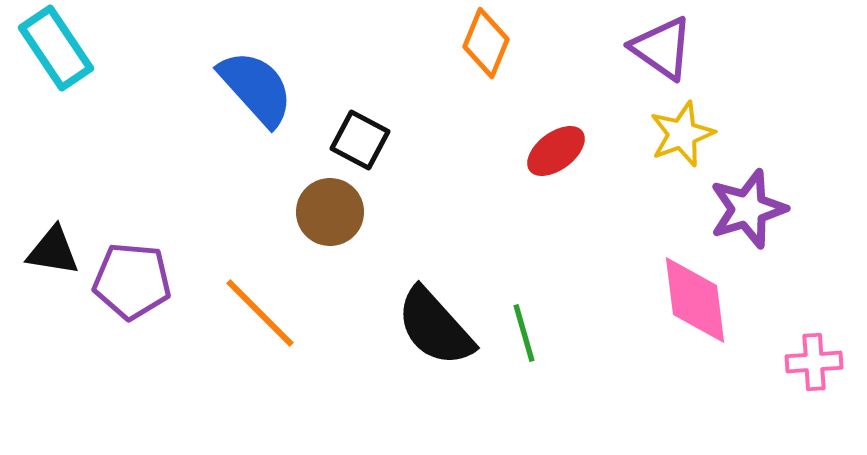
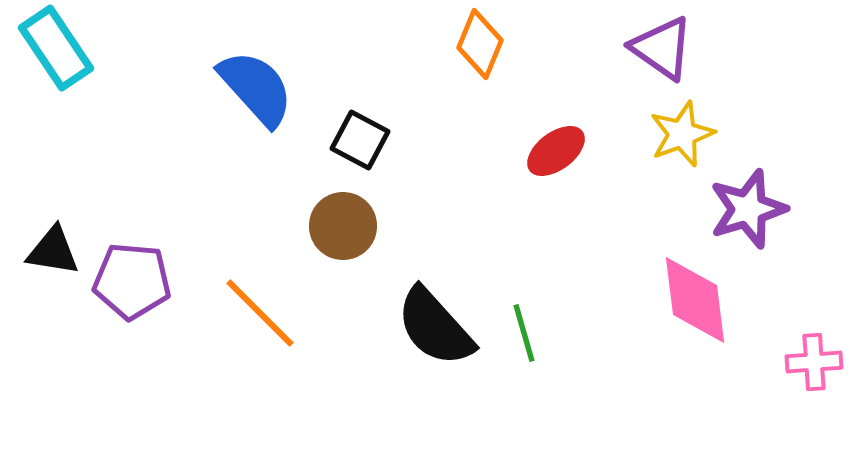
orange diamond: moved 6 px left, 1 px down
brown circle: moved 13 px right, 14 px down
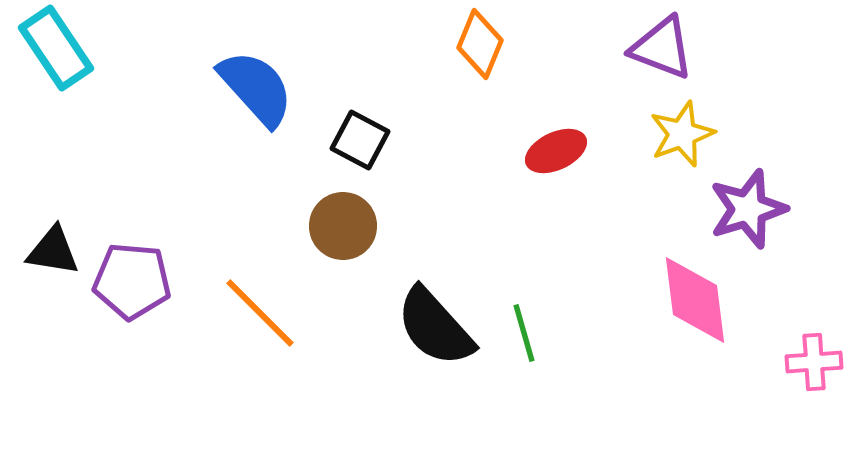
purple triangle: rotated 14 degrees counterclockwise
red ellipse: rotated 12 degrees clockwise
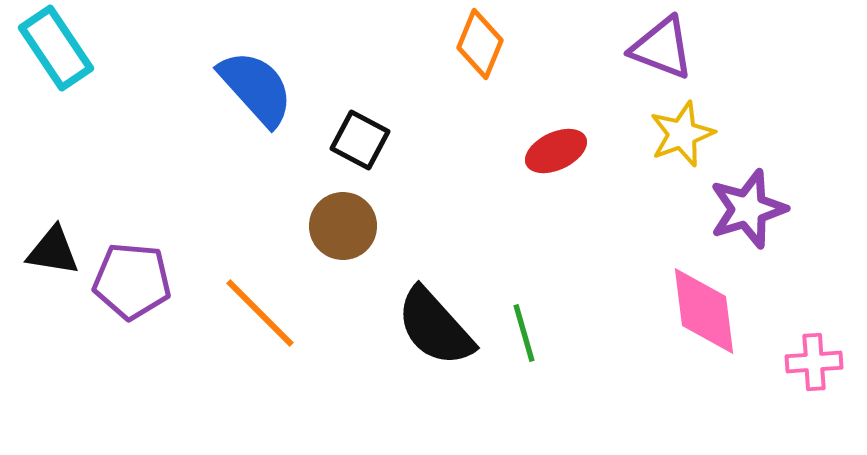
pink diamond: moved 9 px right, 11 px down
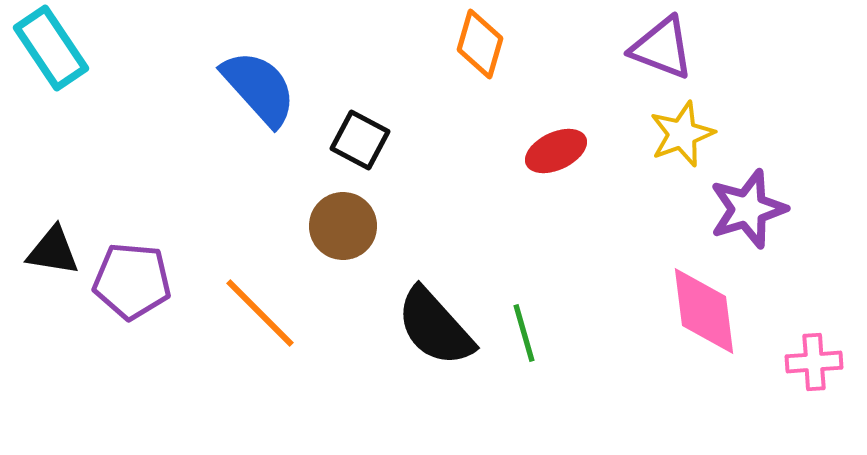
orange diamond: rotated 6 degrees counterclockwise
cyan rectangle: moved 5 px left
blue semicircle: moved 3 px right
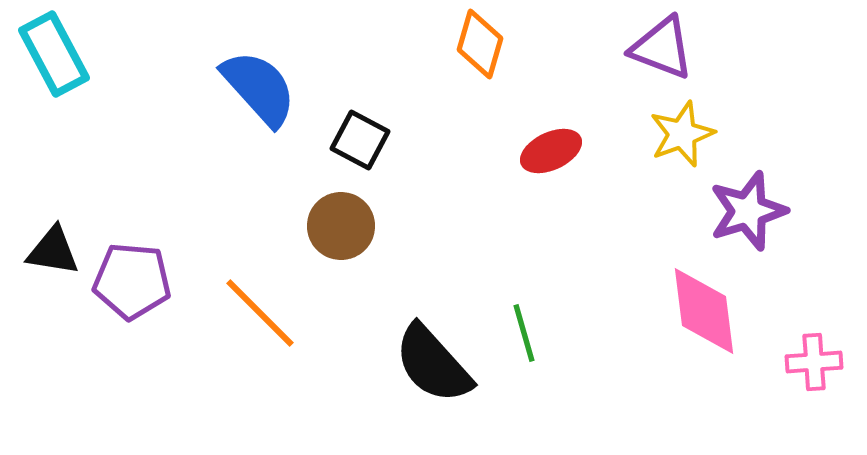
cyan rectangle: moved 3 px right, 6 px down; rotated 6 degrees clockwise
red ellipse: moved 5 px left
purple star: moved 2 px down
brown circle: moved 2 px left
black semicircle: moved 2 px left, 37 px down
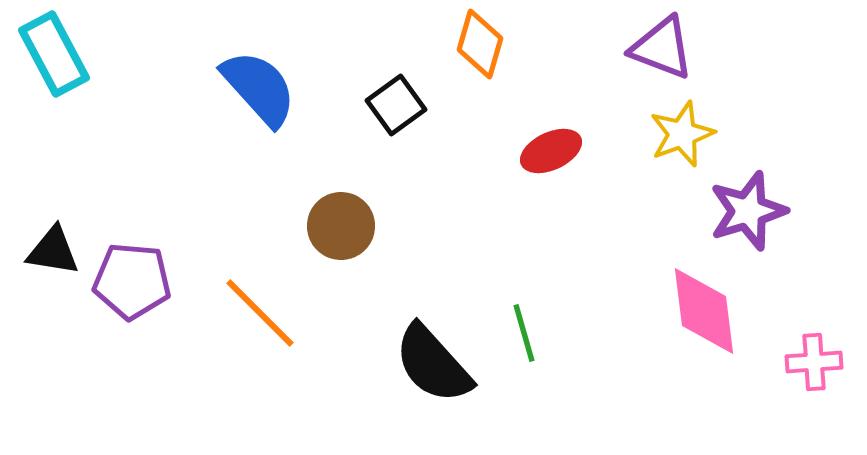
black square: moved 36 px right, 35 px up; rotated 26 degrees clockwise
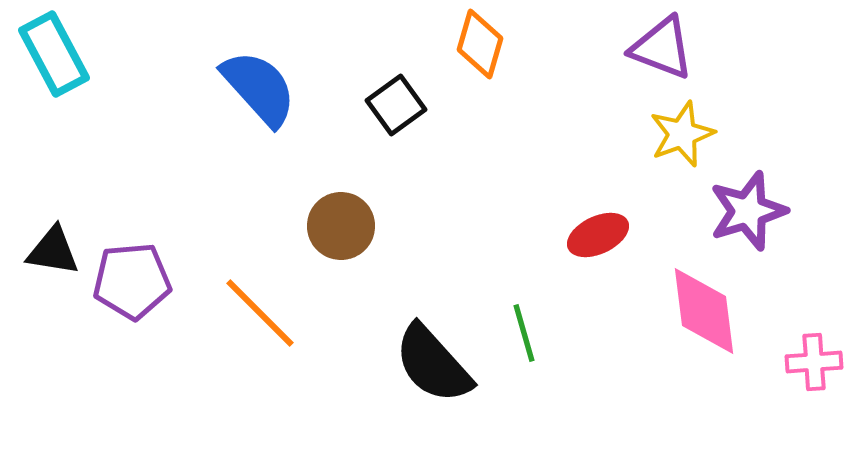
red ellipse: moved 47 px right, 84 px down
purple pentagon: rotated 10 degrees counterclockwise
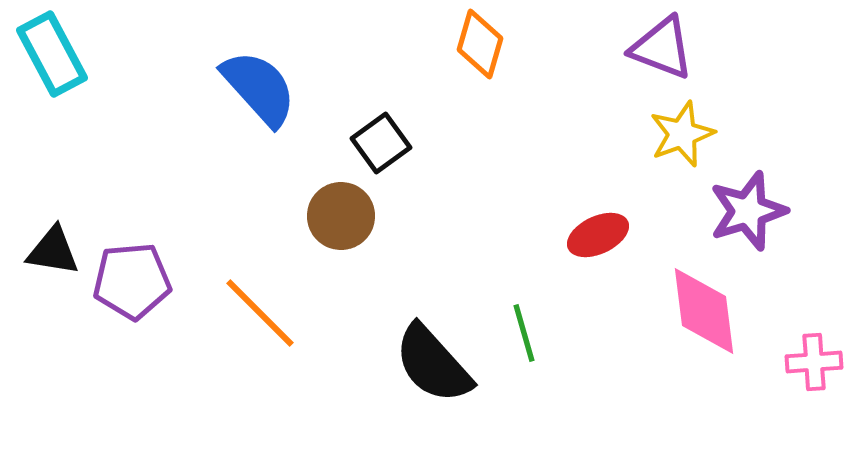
cyan rectangle: moved 2 px left
black square: moved 15 px left, 38 px down
brown circle: moved 10 px up
